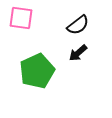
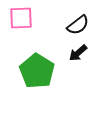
pink square: rotated 10 degrees counterclockwise
green pentagon: rotated 16 degrees counterclockwise
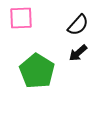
black semicircle: rotated 10 degrees counterclockwise
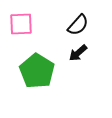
pink square: moved 6 px down
